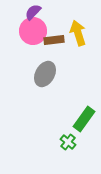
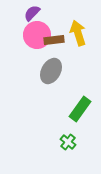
purple semicircle: moved 1 px left, 1 px down
pink circle: moved 4 px right, 4 px down
gray ellipse: moved 6 px right, 3 px up
green rectangle: moved 4 px left, 10 px up
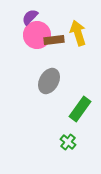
purple semicircle: moved 2 px left, 4 px down
gray ellipse: moved 2 px left, 10 px down
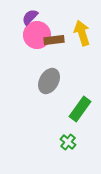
yellow arrow: moved 4 px right
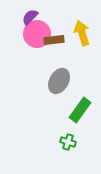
pink circle: moved 1 px up
gray ellipse: moved 10 px right
green rectangle: moved 1 px down
green cross: rotated 21 degrees counterclockwise
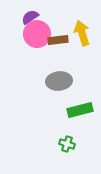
purple semicircle: rotated 12 degrees clockwise
brown rectangle: moved 4 px right
gray ellipse: rotated 55 degrees clockwise
green rectangle: rotated 40 degrees clockwise
green cross: moved 1 px left, 2 px down
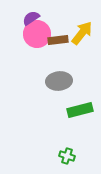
purple semicircle: moved 1 px right, 1 px down
yellow arrow: rotated 55 degrees clockwise
green cross: moved 12 px down
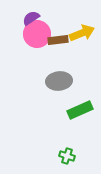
yellow arrow: rotated 30 degrees clockwise
green rectangle: rotated 10 degrees counterclockwise
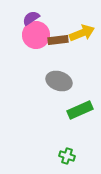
pink circle: moved 1 px left, 1 px down
gray ellipse: rotated 25 degrees clockwise
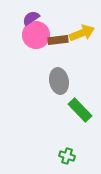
gray ellipse: rotated 60 degrees clockwise
green rectangle: rotated 70 degrees clockwise
